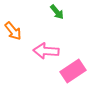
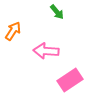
orange arrow: rotated 108 degrees counterclockwise
pink rectangle: moved 3 px left, 9 px down
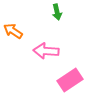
green arrow: rotated 28 degrees clockwise
orange arrow: rotated 90 degrees counterclockwise
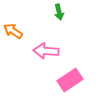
green arrow: moved 2 px right
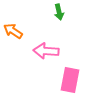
pink rectangle: rotated 45 degrees counterclockwise
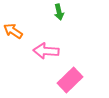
pink rectangle: rotated 35 degrees clockwise
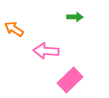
green arrow: moved 16 px right, 5 px down; rotated 77 degrees counterclockwise
orange arrow: moved 1 px right, 2 px up
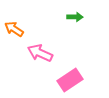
pink arrow: moved 6 px left, 2 px down; rotated 20 degrees clockwise
pink rectangle: rotated 10 degrees clockwise
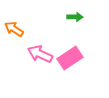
pink arrow: moved 1 px down
pink rectangle: moved 22 px up
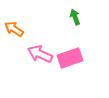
green arrow: rotated 112 degrees counterclockwise
pink rectangle: rotated 15 degrees clockwise
